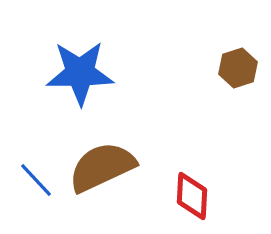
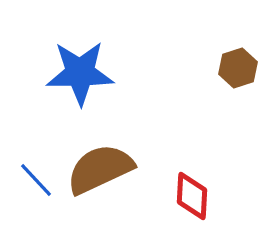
brown semicircle: moved 2 px left, 2 px down
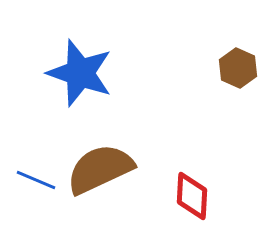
brown hexagon: rotated 18 degrees counterclockwise
blue star: rotated 20 degrees clockwise
blue line: rotated 24 degrees counterclockwise
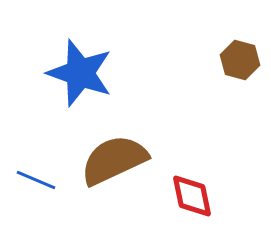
brown hexagon: moved 2 px right, 8 px up; rotated 9 degrees counterclockwise
brown semicircle: moved 14 px right, 9 px up
red diamond: rotated 15 degrees counterclockwise
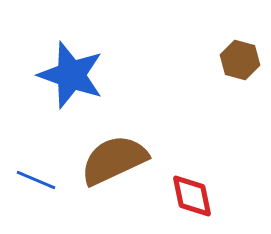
blue star: moved 9 px left, 2 px down
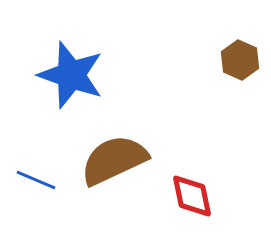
brown hexagon: rotated 9 degrees clockwise
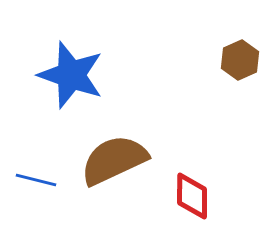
brown hexagon: rotated 12 degrees clockwise
blue line: rotated 9 degrees counterclockwise
red diamond: rotated 12 degrees clockwise
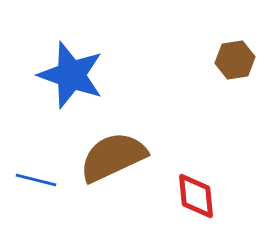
brown hexagon: moved 5 px left; rotated 15 degrees clockwise
brown semicircle: moved 1 px left, 3 px up
red diamond: moved 4 px right; rotated 6 degrees counterclockwise
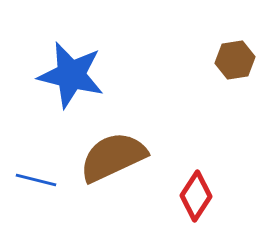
blue star: rotated 6 degrees counterclockwise
red diamond: rotated 39 degrees clockwise
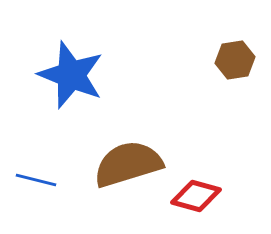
blue star: rotated 8 degrees clockwise
brown semicircle: moved 15 px right, 7 px down; rotated 8 degrees clockwise
red diamond: rotated 72 degrees clockwise
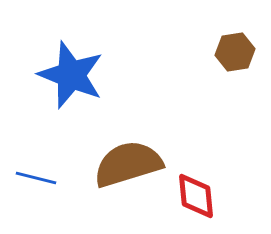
brown hexagon: moved 8 px up
blue line: moved 2 px up
red diamond: rotated 69 degrees clockwise
